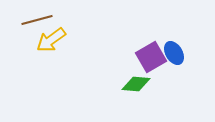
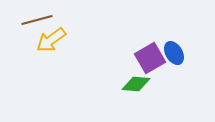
purple square: moved 1 px left, 1 px down
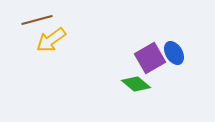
green diamond: rotated 36 degrees clockwise
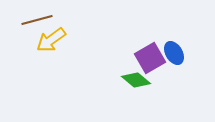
green diamond: moved 4 px up
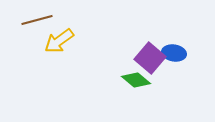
yellow arrow: moved 8 px right, 1 px down
blue ellipse: rotated 50 degrees counterclockwise
purple square: rotated 20 degrees counterclockwise
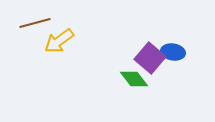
brown line: moved 2 px left, 3 px down
blue ellipse: moved 1 px left, 1 px up
green diamond: moved 2 px left, 1 px up; rotated 12 degrees clockwise
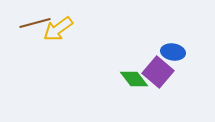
yellow arrow: moved 1 px left, 12 px up
purple square: moved 8 px right, 14 px down
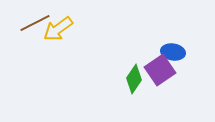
brown line: rotated 12 degrees counterclockwise
purple square: moved 2 px right, 2 px up; rotated 16 degrees clockwise
green diamond: rotated 72 degrees clockwise
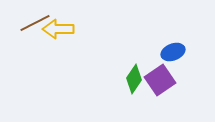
yellow arrow: rotated 36 degrees clockwise
blue ellipse: rotated 30 degrees counterclockwise
purple square: moved 10 px down
